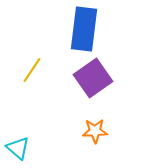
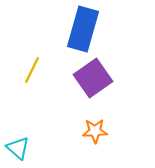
blue rectangle: moved 1 px left; rotated 9 degrees clockwise
yellow line: rotated 8 degrees counterclockwise
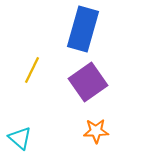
purple square: moved 5 px left, 4 px down
orange star: moved 1 px right
cyan triangle: moved 2 px right, 10 px up
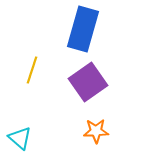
yellow line: rotated 8 degrees counterclockwise
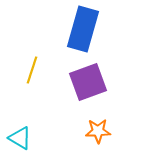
purple square: rotated 15 degrees clockwise
orange star: moved 2 px right
cyan triangle: rotated 10 degrees counterclockwise
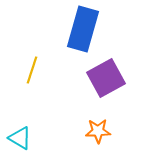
purple square: moved 18 px right, 4 px up; rotated 9 degrees counterclockwise
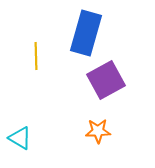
blue rectangle: moved 3 px right, 4 px down
yellow line: moved 4 px right, 14 px up; rotated 20 degrees counterclockwise
purple square: moved 2 px down
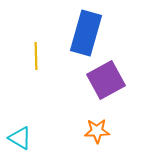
orange star: moved 1 px left
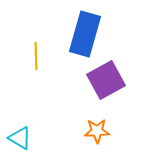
blue rectangle: moved 1 px left, 1 px down
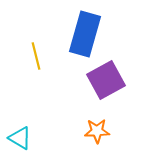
yellow line: rotated 12 degrees counterclockwise
